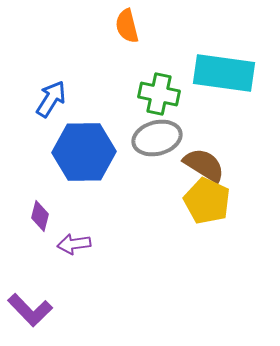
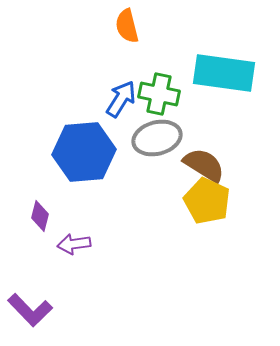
blue arrow: moved 70 px right
blue hexagon: rotated 4 degrees counterclockwise
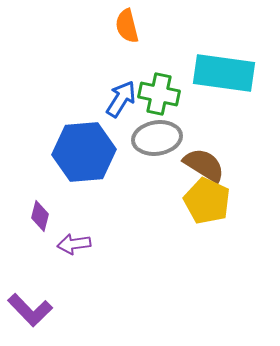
gray ellipse: rotated 6 degrees clockwise
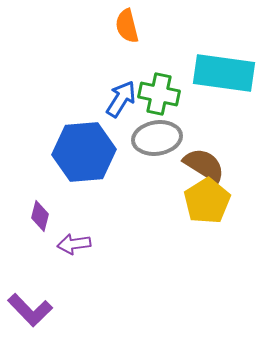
yellow pentagon: rotated 15 degrees clockwise
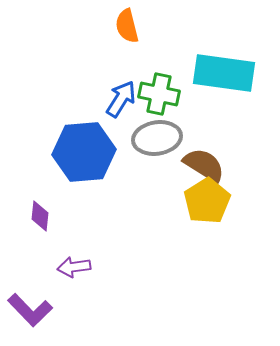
purple diamond: rotated 8 degrees counterclockwise
purple arrow: moved 23 px down
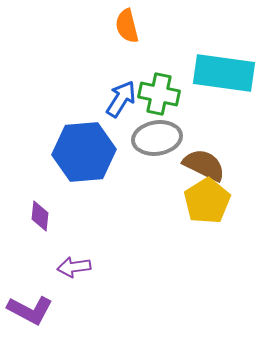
brown semicircle: rotated 6 degrees counterclockwise
purple L-shape: rotated 18 degrees counterclockwise
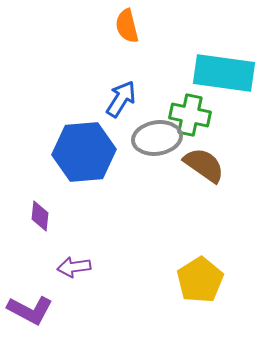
green cross: moved 31 px right, 21 px down
brown semicircle: rotated 9 degrees clockwise
yellow pentagon: moved 7 px left, 79 px down
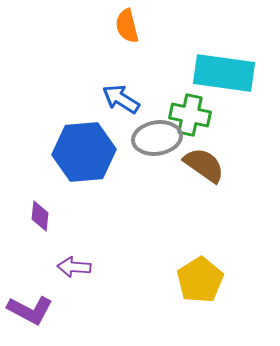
blue arrow: rotated 90 degrees counterclockwise
purple arrow: rotated 12 degrees clockwise
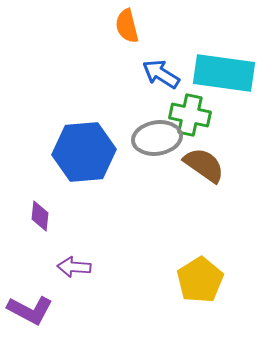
blue arrow: moved 40 px right, 25 px up
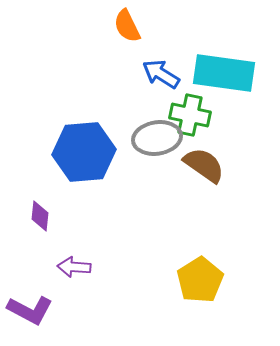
orange semicircle: rotated 12 degrees counterclockwise
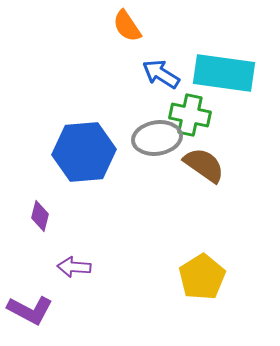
orange semicircle: rotated 8 degrees counterclockwise
purple diamond: rotated 8 degrees clockwise
yellow pentagon: moved 2 px right, 3 px up
